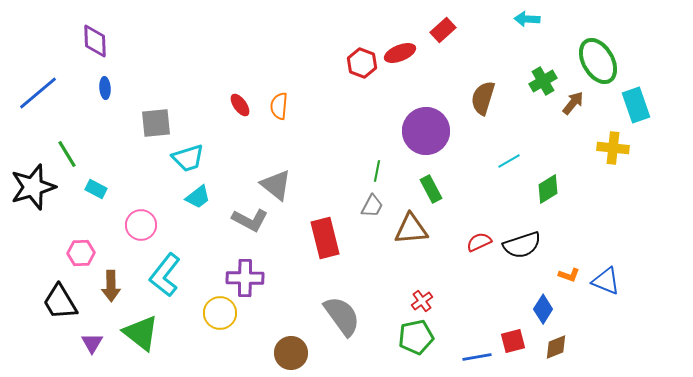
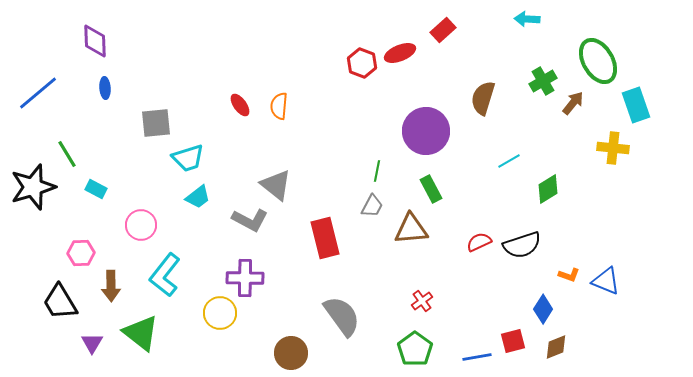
green pentagon at (416, 337): moved 1 px left, 12 px down; rotated 24 degrees counterclockwise
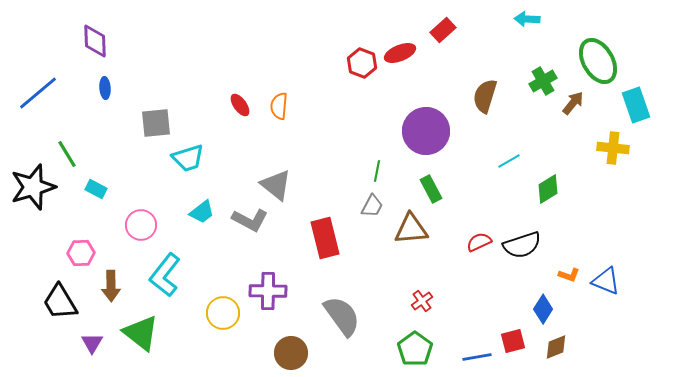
brown semicircle at (483, 98): moved 2 px right, 2 px up
cyan trapezoid at (198, 197): moved 4 px right, 15 px down
purple cross at (245, 278): moved 23 px right, 13 px down
yellow circle at (220, 313): moved 3 px right
